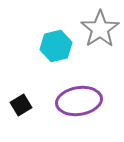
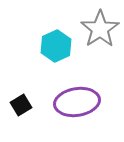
cyan hexagon: rotated 12 degrees counterclockwise
purple ellipse: moved 2 px left, 1 px down
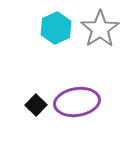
cyan hexagon: moved 18 px up
black square: moved 15 px right; rotated 15 degrees counterclockwise
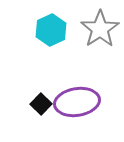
cyan hexagon: moved 5 px left, 2 px down
black square: moved 5 px right, 1 px up
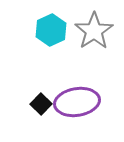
gray star: moved 6 px left, 2 px down
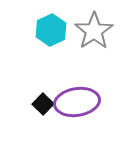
black square: moved 2 px right
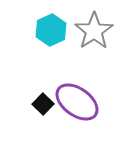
purple ellipse: rotated 45 degrees clockwise
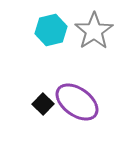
cyan hexagon: rotated 12 degrees clockwise
